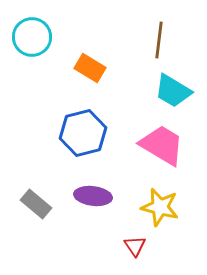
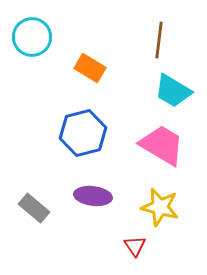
gray rectangle: moved 2 px left, 4 px down
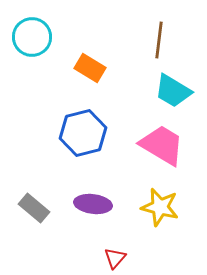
purple ellipse: moved 8 px down
red triangle: moved 20 px left, 12 px down; rotated 15 degrees clockwise
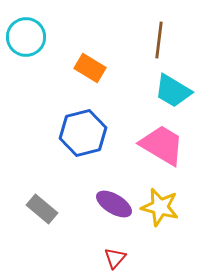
cyan circle: moved 6 px left
purple ellipse: moved 21 px right; rotated 24 degrees clockwise
gray rectangle: moved 8 px right, 1 px down
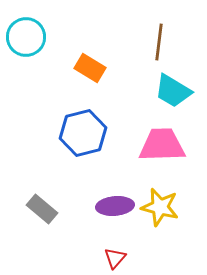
brown line: moved 2 px down
pink trapezoid: rotated 33 degrees counterclockwise
purple ellipse: moved 1 px right, 2 px down; rotated 36 degrees counterclockwise
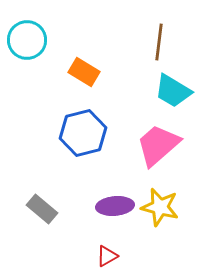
cyan circle: moved 1 px right, 3 px down
orange rectangle: moved 6 px left, 4 px down
pink trapezoid: moved 4 px left; rotated 39 degrees counterclockwise
red triangle: moved 8 px left, 2 px up; rotated 20 degrees clockwise
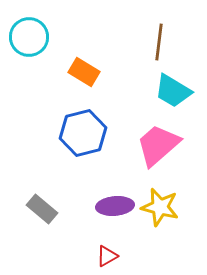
cyan circle: moved 2 px right, 3 px up
